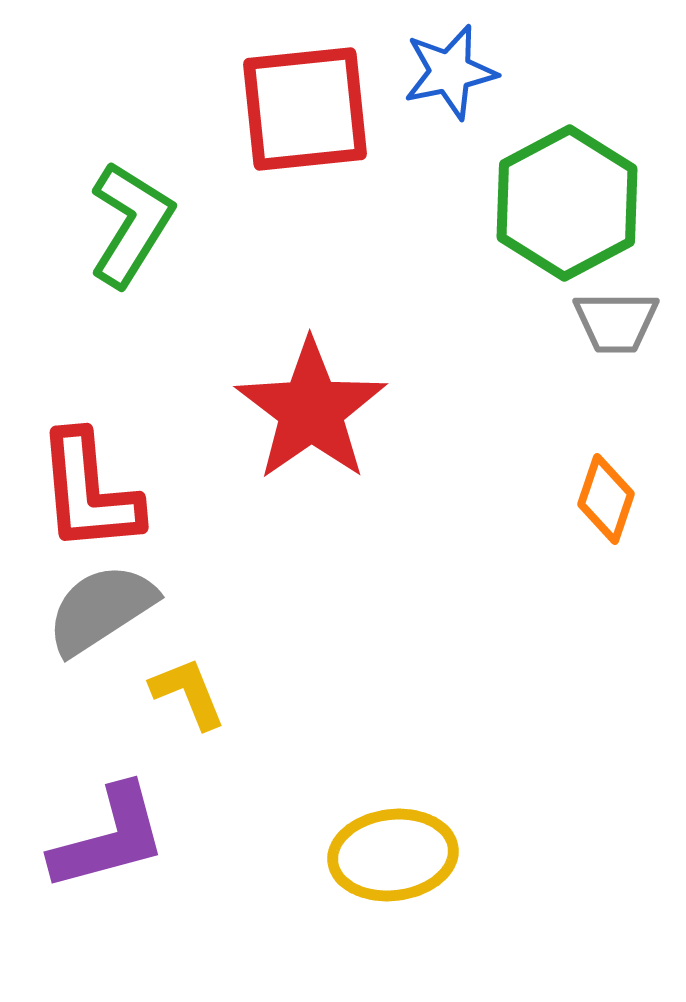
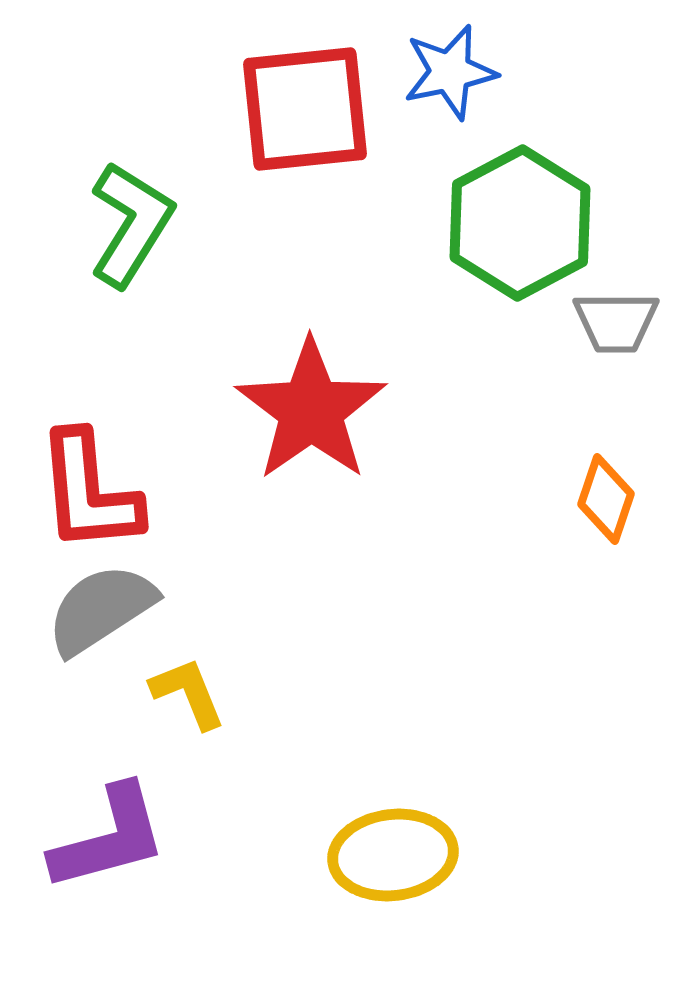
green hexagon: moved 47 px left, 20 px down
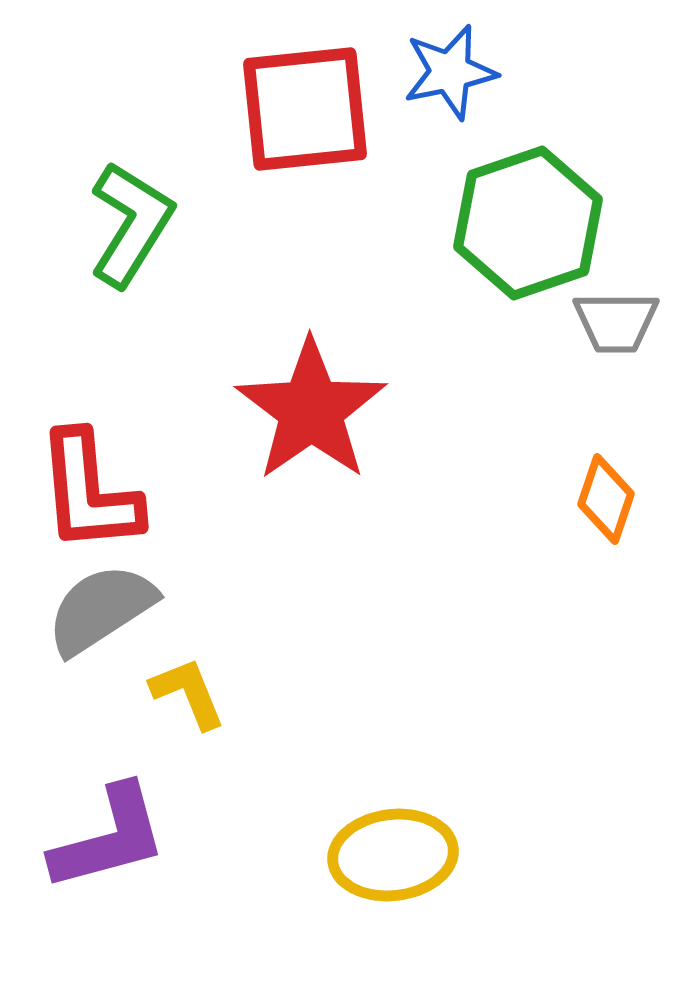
green hexagon: moved 8 px right; rotated 9 degrees clockwise
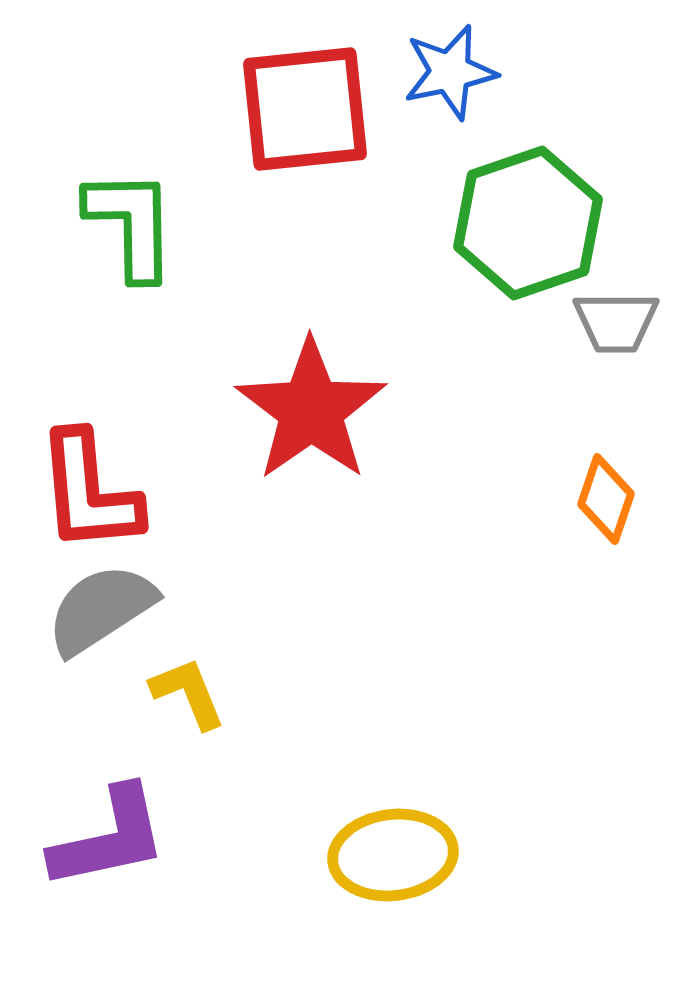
green L-shape: rotated 33 degrees counterclockwise
purple L-shape: rotated 3 degrees clockwise
